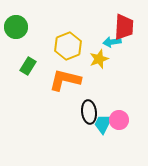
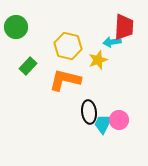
yellow hexagon: rotated 24 degrees counterclockwise
yellow star: moved 1 px left, 1 px down
green rectangle: rotated 12 degrees clockwise
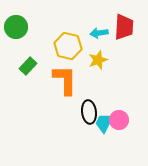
cyan arrow: moved 13 px left, 9 px up
orange L-shape: rotated 76 degrees clockwise
cyan trapezoid: moved 1 px right, 1 px up
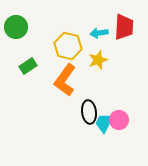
green rectangle: rotated 12 degrees clockwise
orange L-shape: rotated 144 degrees counterclockwise
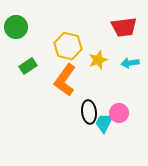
red trapezoid: rotated 80 degrees clockwise
cyan arrow: moved 31 px right, 30 px down
pink circle: moved 7 px up
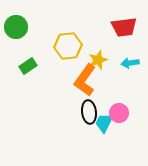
yellow hexagon: rotated 20 degrees counterclockwise
orange L-shape: moved 20 px right
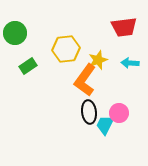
green circle: moved 1 px left, 6 px down
yellow hexagon: moved 2 px left, 3 px down
cyan arrow: rotated 12 degrees clockwise
cyan trapezoid: moved 1 px right, 2 px down
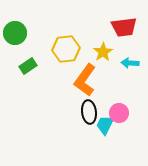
yellow star: moved 5 px right, 8 px up; rotated 12 degrees counterclockwise
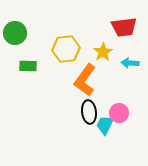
green rectangle: rotated 36 degrees clockwise
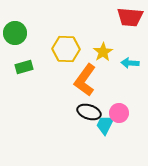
red trapezoid: moved 6 px right, 10 px up; rotated 12 degrees clockwise
yellow hexagon: rotated 8 degrees clockwise
green rectangle: moved 4 px left, 1 px down; rotated 18 degrees counterclockwise
black ellipse: rotated 65 degrees counterclockwise
